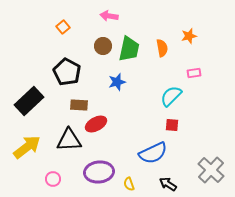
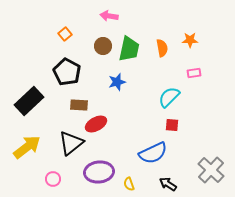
orange square: moved 2 px right, 7 px down
orange star: moved 1 px right, 4 px down; rotated 14 degrees clockwise
cyan semicircle: moved 2 px left, 1 px down
black triangle: moved 2 px right, 3 px down; rotated 36 degrees counterclockwise
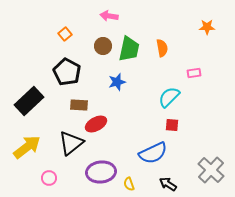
orange star: moved 17 px right, 13 px up
purple ellipse: moved 2 px right
pink circle: moved 4 px left, 1 px up
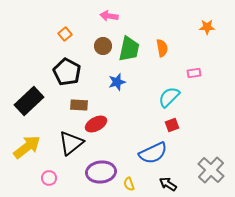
red square: rotated 24 degrees counterclockwise
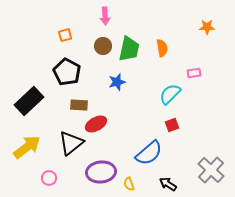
pink arrow: moved 4 px left; rotated 102 degrees counterclockwise
orange square: moved 1 px down; rotated 24 degrees clockwise
cyan semicircle: moved 1 px right, 3 px up
blue semicircle: moved 4 px left; rotated 16 degrees counterclockwise
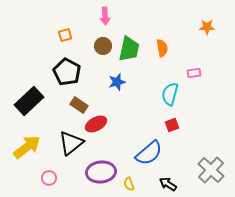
cyan semicircle: rotated 30 degrees counterclockwise
brown rectangle: rotated 30 degrees clockwise
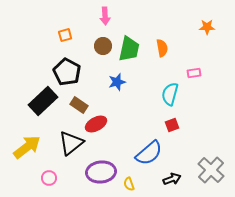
black rectangle: moved 14 px right
black arrow: moved 4 px right, 5 px up; rotated 126 degrees clockwise
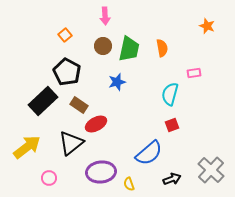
orange star: moved 1 px up; rotated 21 degrees clockwise
orange square: rotated 24 degrees counterclockwise
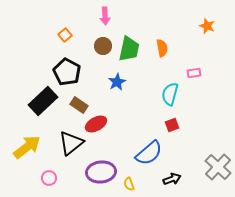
blue star: rotated 12 degrees counterclockwise
gray cross: moved 7 px right, 3 px up
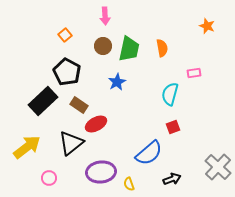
red square: moved 1 px right, 2 px down
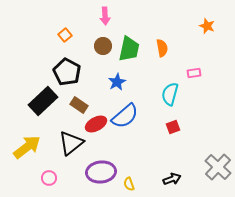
blue semicircle: moved 24 px left, 37 px up
